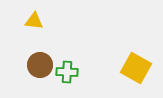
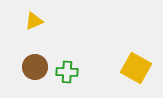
yellow triangle: rotated 30 degrees counterclockwise
brown circle: moved 5 px left, 2 px down
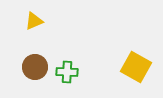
yellow square: moved 1 px up
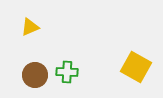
yellow triangle: moved 4 px left, 6 px down
brown circle: moved 8 px down
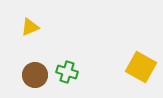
yellow square: moved 5 px right
green cross: rotated 15 degrees clockwise
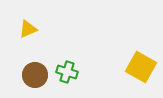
yellow triangle: moved 2 px left, 2 px down
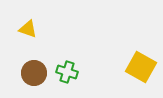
yellow triangle: rotated 42 degrees clockwise
brown circle: moved 1 px left, 2 px up
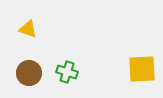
yellow square: moved 1 px right, 2 px down; rotated 32 degrees counterclockwise
brown circle: moved 5 px left
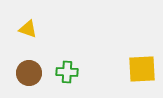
green cross: rotated 15 degrees counterclockwise
